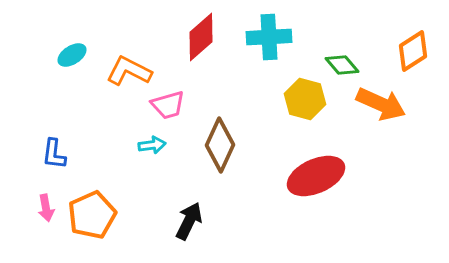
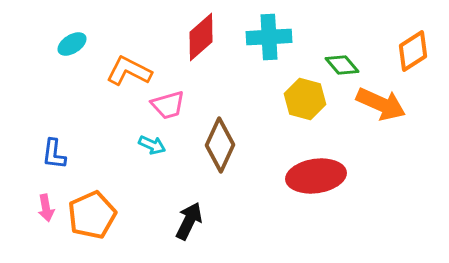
cyan ellipse: moved 11 px up
cyan arrow: rotated 32 degrees clockwise
red ellipse: rotated 16 degrees clockwise
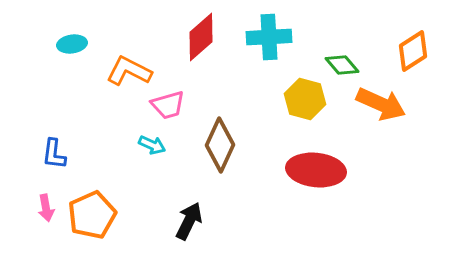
cyan ellipse: rotated 24 degrees clockwise
red ellipse: moved 6 px up; rotated 14 degrees clockwise
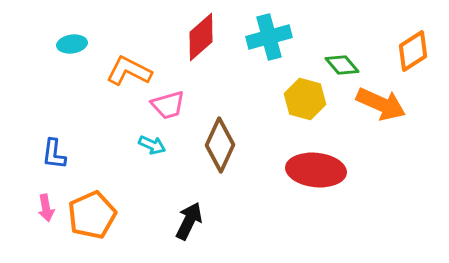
cyan cross: rotated 12 degrees counterclockwise
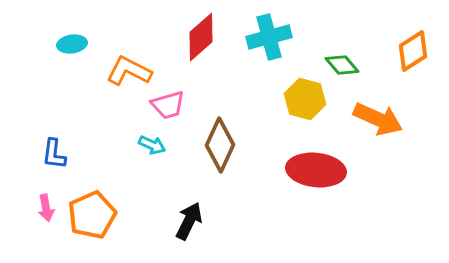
orange arrow: moved 3 px left, 15 px down
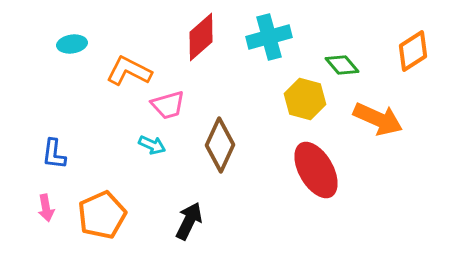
red ellipse: rotated 54 degrees clockwise
orange pentagon: moved 10 px right
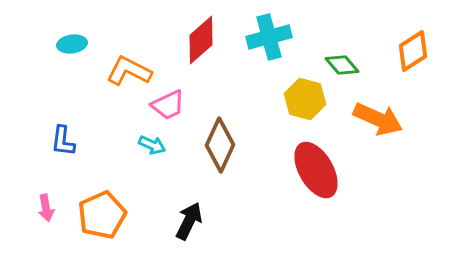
red diamond: moved 3 px down
pink trapezoid: rotated 9 degrees counterclockwise
blue L-shape: moved 9 px right, 13 px up
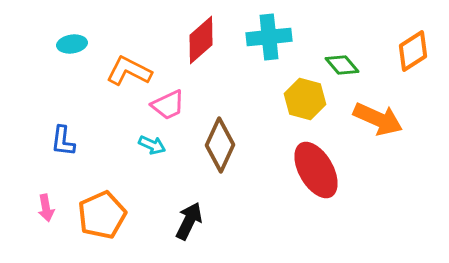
cyan cross: rotated 9 degrees clockwise
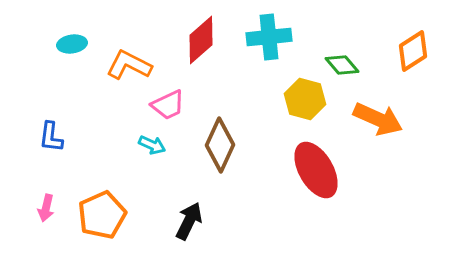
orange L-shape: moved 6 px up
blue L-shape: moved 12 px left, 4 px up
pink arrow: rotated 24 degrees clockwise
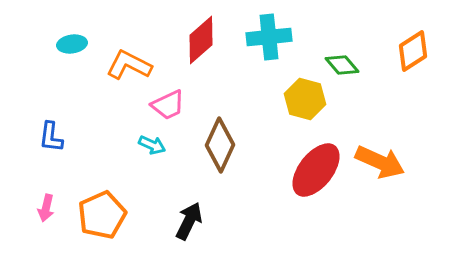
orange arrow: moved 2 px right, 43 px down
red ellipse: rotated 68 degrees clockwise
